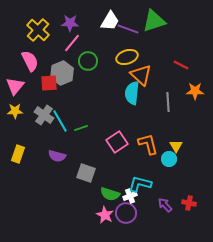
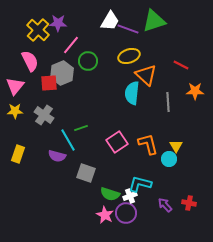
purple star: moved 12 px left
pink line: moved 1 px left, 2 px down
yellow ellipse: moved 2 px right, 1 px up
orange triangle: moved 5 px right
cyan line: moved 8 px right, 19 px down
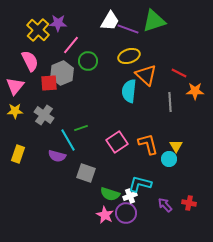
red line: moved 2 px left, 8 px down
cyan semicircle: moved 3 px left, 2 px up
gray line: moved 2 px right
